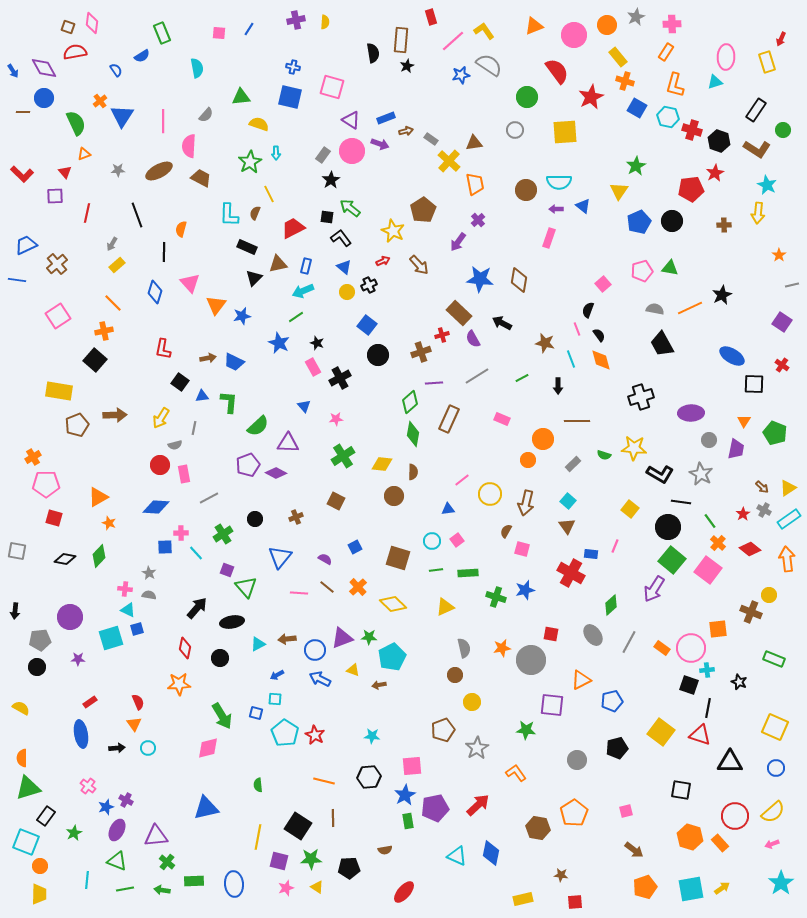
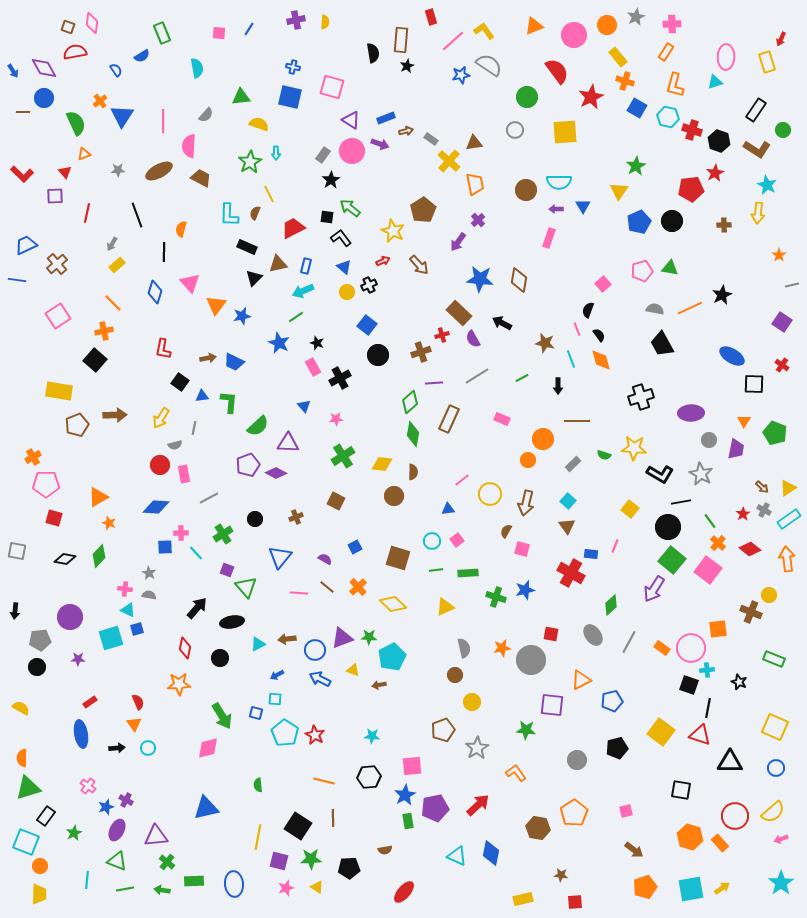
blue triangle at (583, 206): rotated 21 degrees clockwise
black line at (681, 502): rotated 18 degrees counterclockwise
pink arrow at (772, 844): moved 9 px right, 5 px up
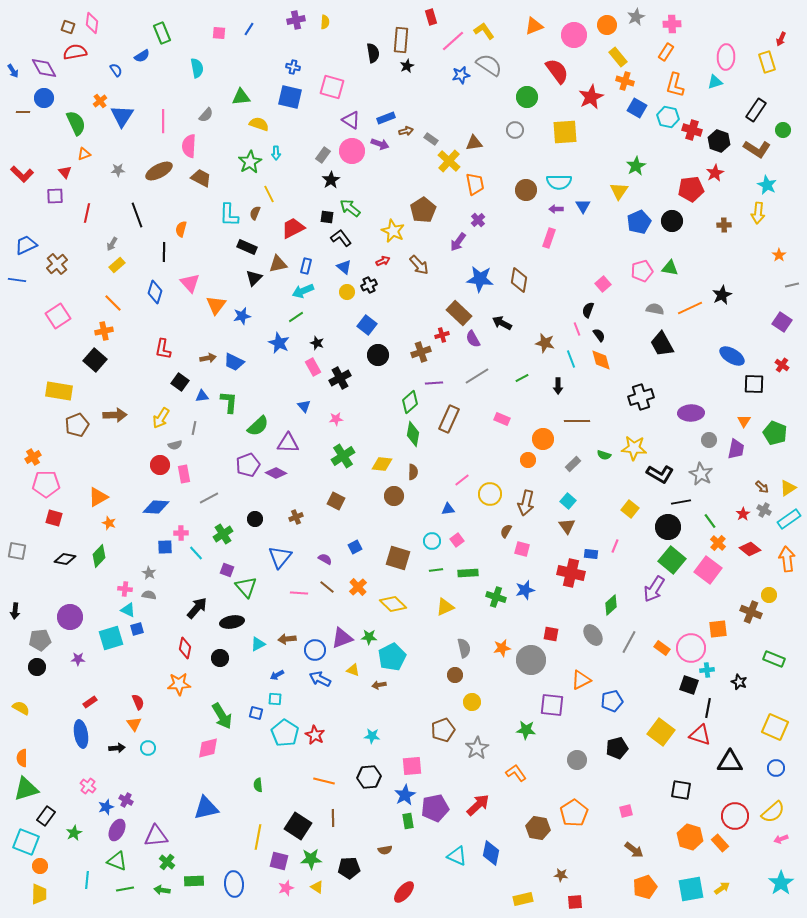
red cross at (571, 573): rotated 16 degrees counterclockwise
green triangle at (28, 788): moved 2 px left, 1 px down
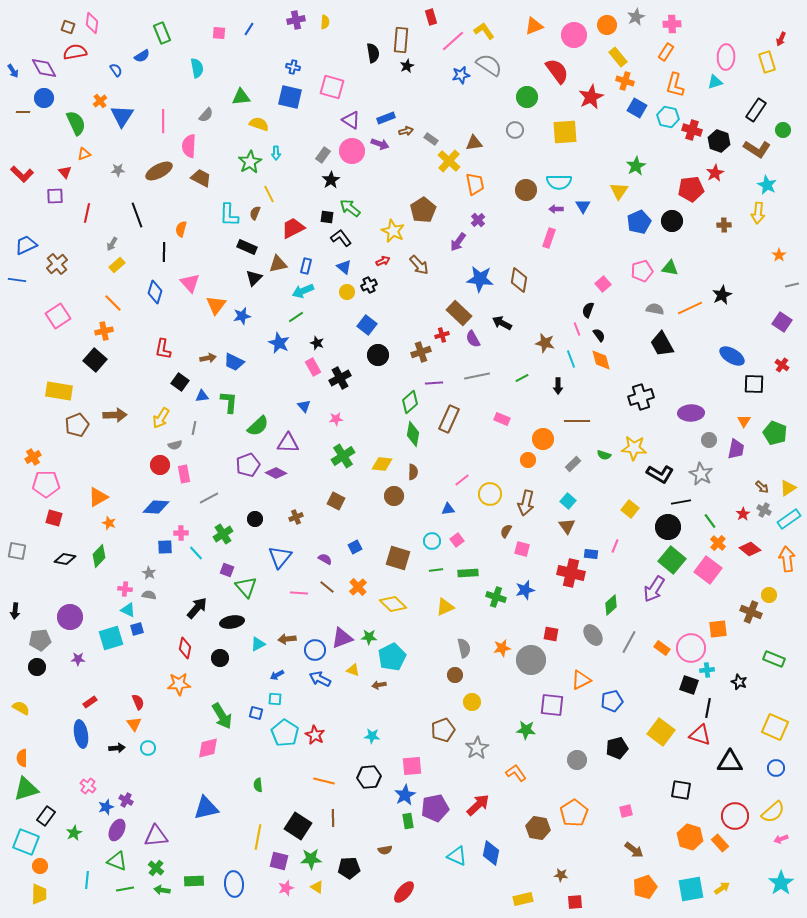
gray line at (477, 376): rotated 20 degrees clockwise
green cross at (167, 862): moved 11 px left, 6 px down
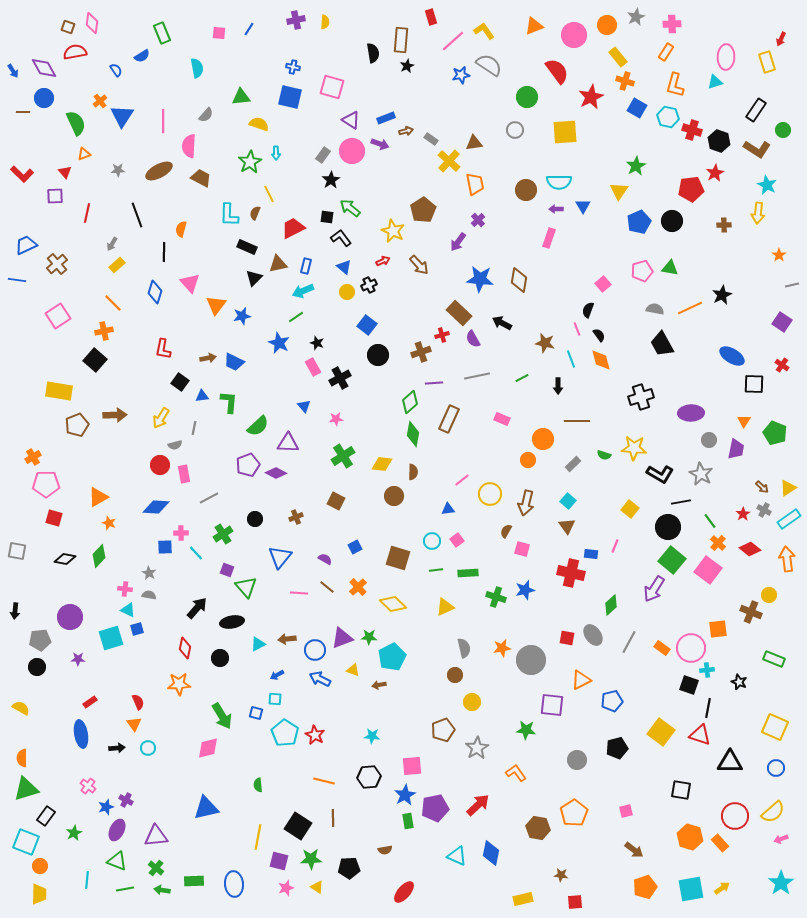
red square at (551, 634): moved 16 px right, 4 px down
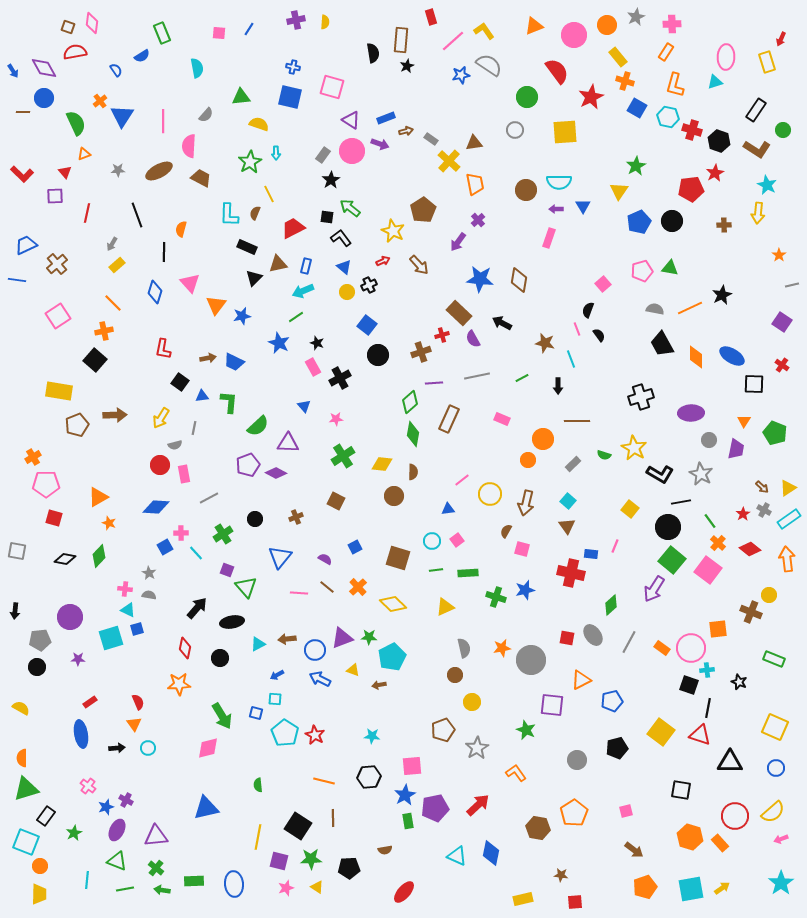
orange diamond at (601, 360): moved 95 px right, 3 px up; rotated 15 degrees clockwise
yellow star at (634, 448): rotated 25 degrees clockwise
blue square at (165, 547): rotated 28 degrees counterclockwise
green star at (526, 730): rotated 18 degrees clockwise
